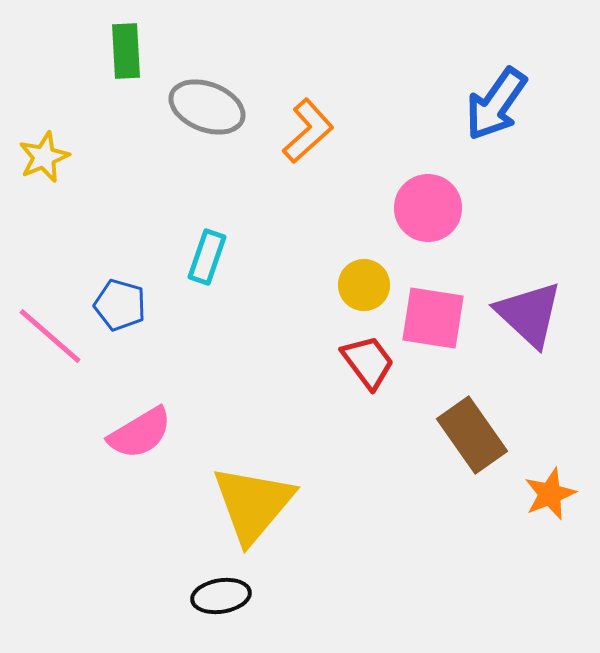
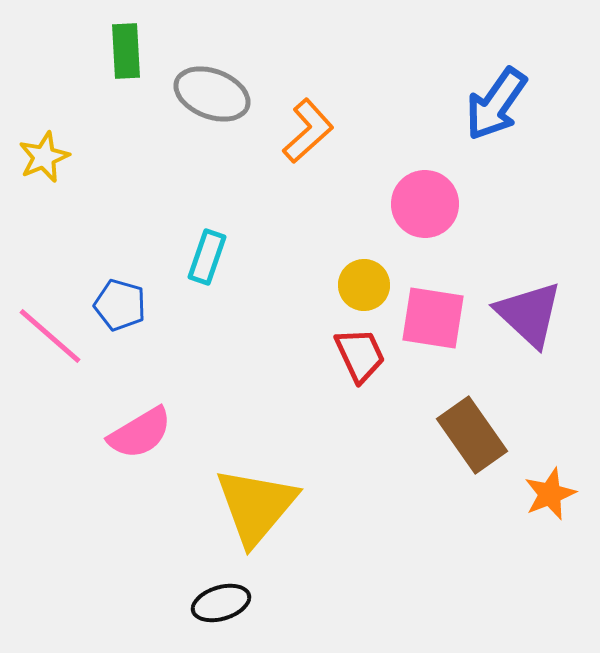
gray ellipse: moved 5 px right, 13 px up
pink circle: moved 3 px left, 4 px up
red trapezoid: moved 8 px left, 7 px up; rotated 12 degrees clockwise
yellow triangle: moved 3 px right, 2 px down
black ellipse: moved 7 px down; rotated 8 degrees counterclockwise
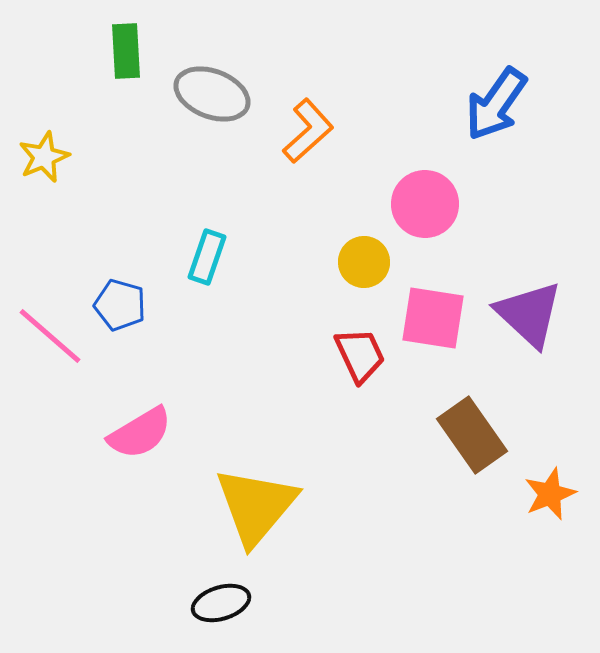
yellow circle: moved 23 px up
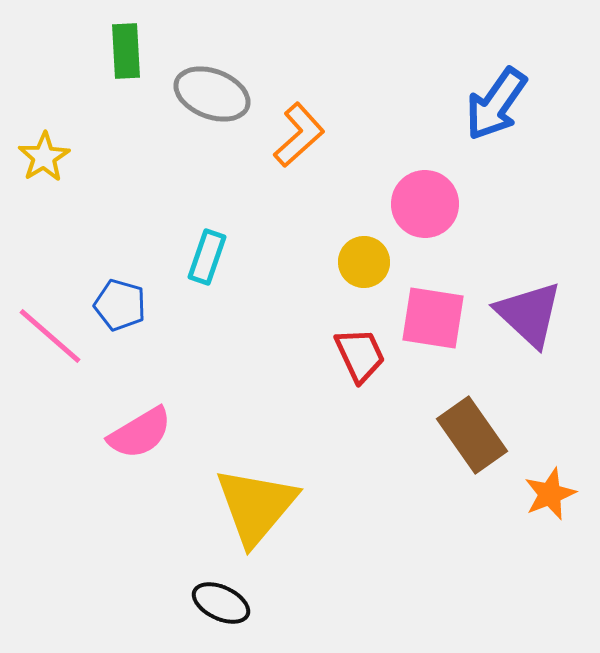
orange L-shape: moved 9 px left, 4 px down
yellow star: rotated 9 degrees counterclockwise
black ellipse: rotated 42 degrees clockwise
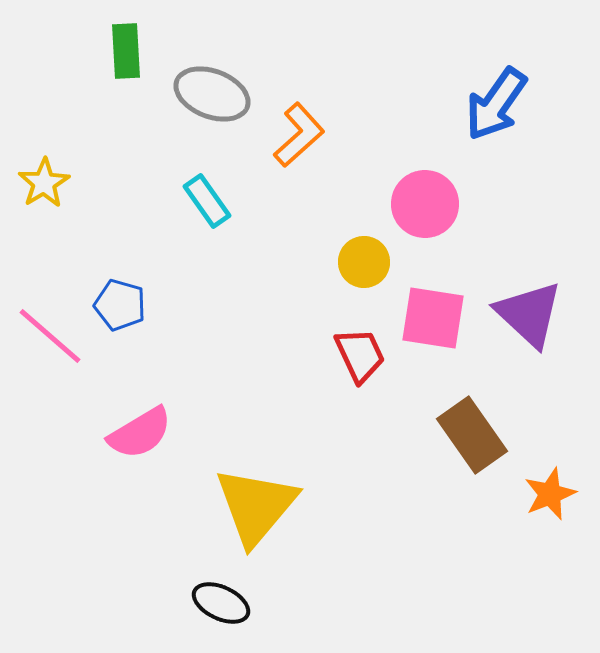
yellow star: moved 26 px down
cyan rectangle: moved 56 px up; rotated 54 degrees counterclockwise
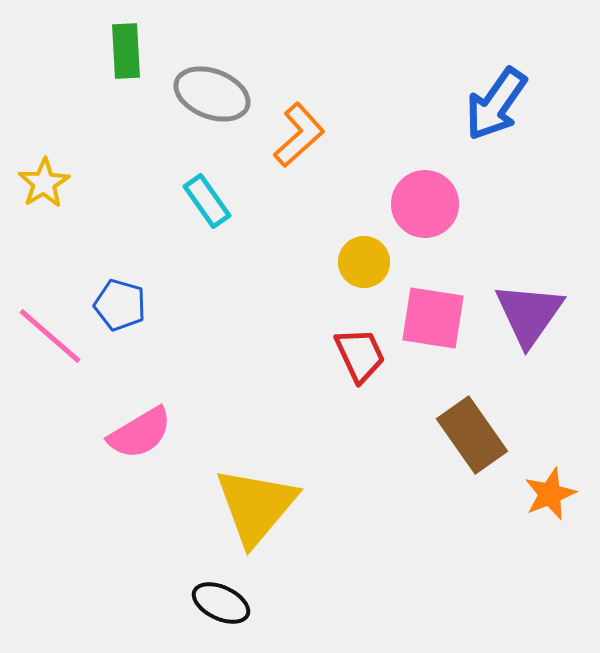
purple triangle: rotated 22 degrees clockwise
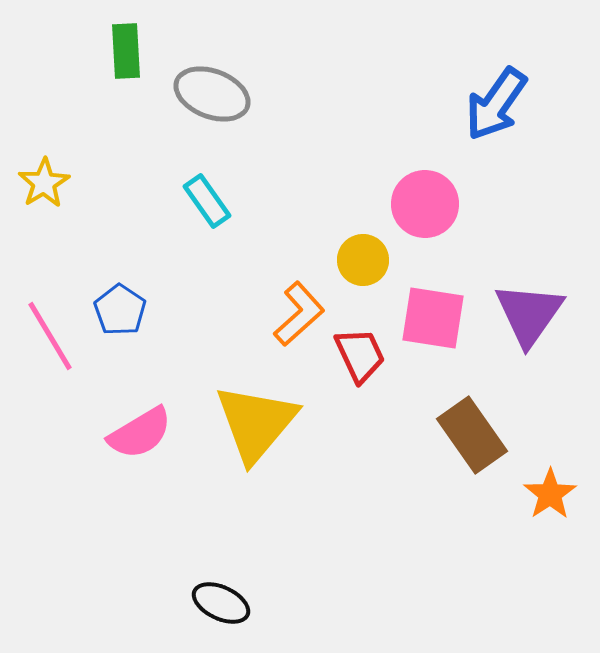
orange L-shape: moved 179 px down
yellow circle: moved 1 px left, 2 px up
blue pentagon: moved 5 px down; rotated 18 degrees clockwise
pink line: rotated 18 degrees clockwise
orange star: rotated 12 degrees counterclockwise
yellow triangle: moved 83 px up
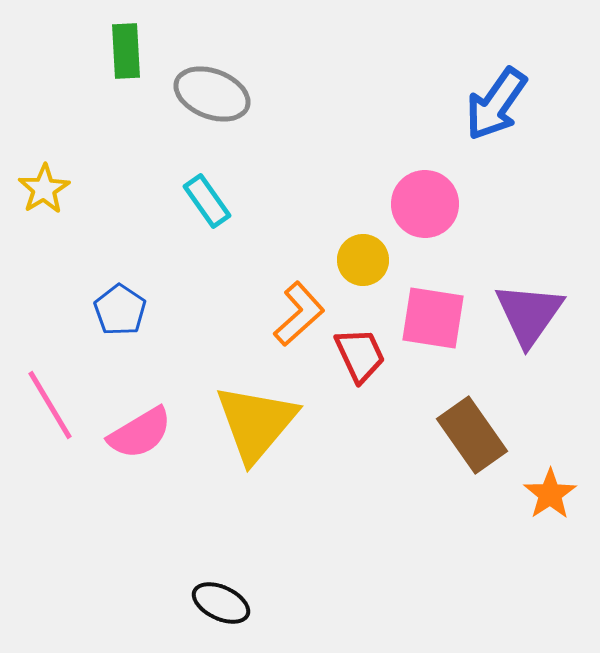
yellow star: moved 6 px down
pink line: moved 69 px down
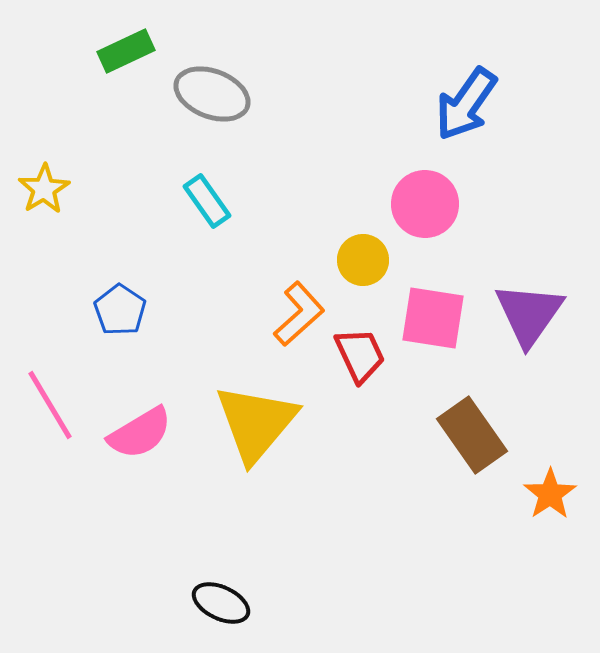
green rectangle: rotated 68 degrees clockwise
blue arrow: moved 30 px left
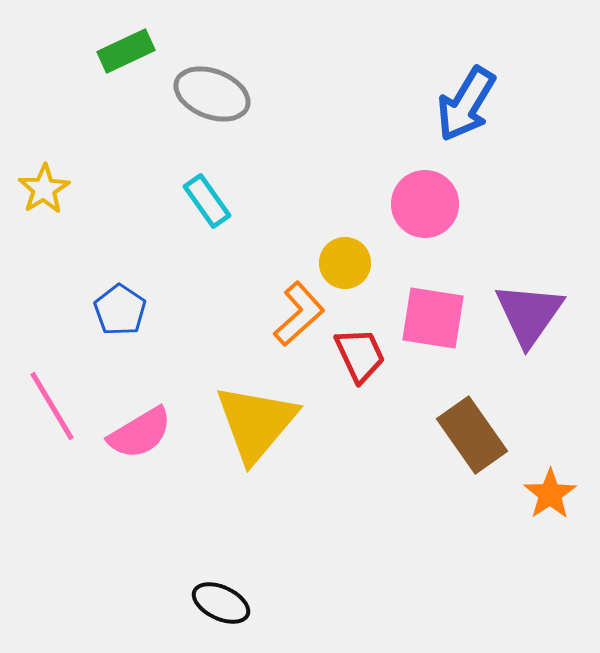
blue arrow: rotated 4 degrees counterclockwise
yellow circle: moved 18 px left, 3 px down
pink line: moved 2 px right, 1 px down
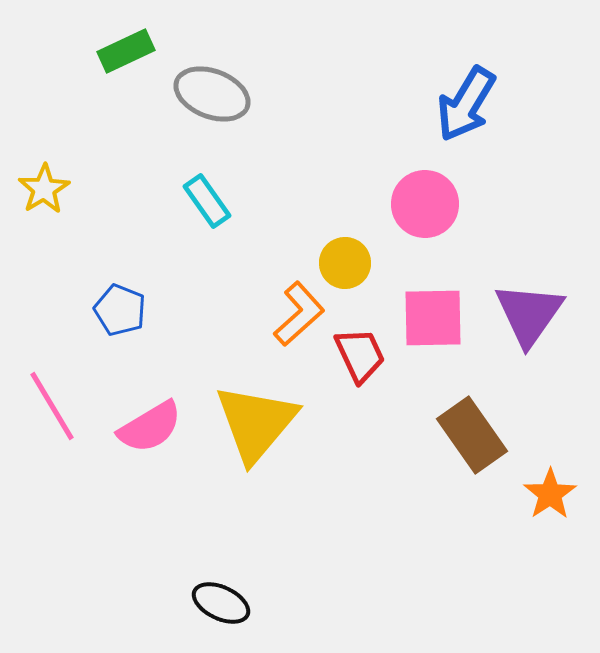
blue pentagon: rotated 12 degrees counterclockwise
pink square: rotated 10 degrees counterclockwise
pink semicircle: moved 10 px right, 6 px up
